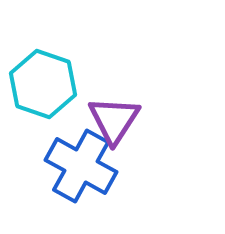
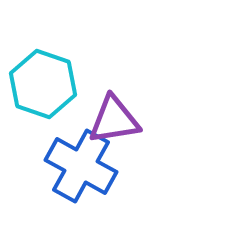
purple triangle: rotated 48 degrees clockwise
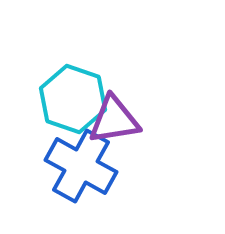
cyan hexagon: moved 30 px right, 15 px down
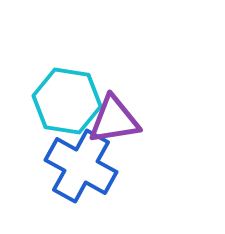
cyan hexagon: moved 6 px left, 2 px down; rotated 10 degrees counterclockwise
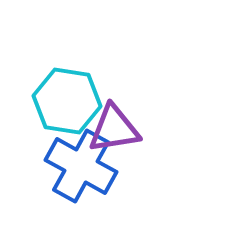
purple triangle: moved 9 px down
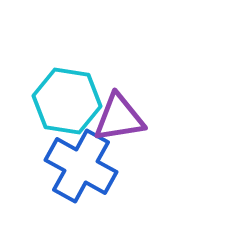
purple triangle: moved 5 px right, 11 px up
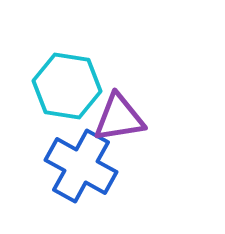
cyan hexagon: moved 15 px up
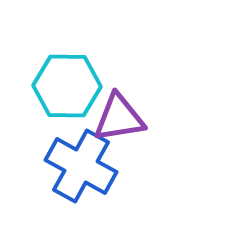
cyan hexagon: rotated 8 degrees counterclockwise
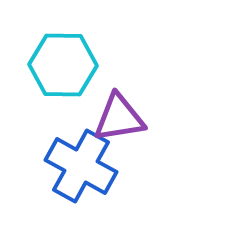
cyan hexagon: moved 4 px left, 21 px up
